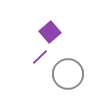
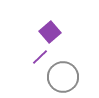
gray circle: moved 5 px left, 3 px down
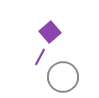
purple line: rotated 18 degrees counterclockwise
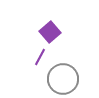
gray circle: moved 2 px down
